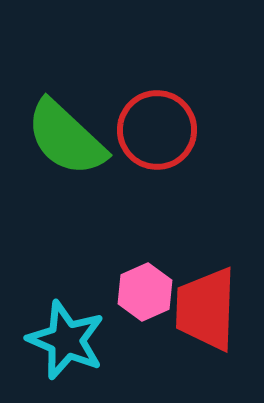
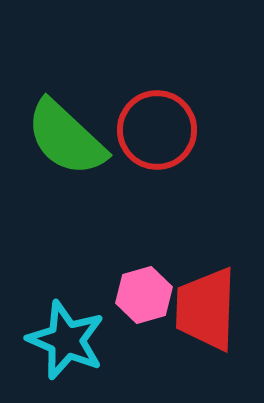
pink hexagon: moved 1 px left, 3 px down; rotated 8 degrees clockwise
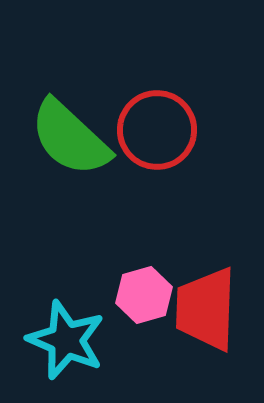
green semicircle: moved 4 px right
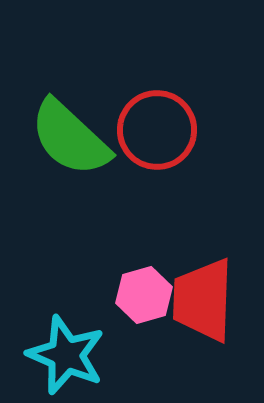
red trapezoid: moved 3 px left, 9 px up
cyan star: moved 15 px down
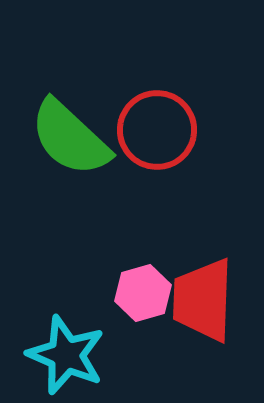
pink hexagon: moved 1 px left, 2 px up
